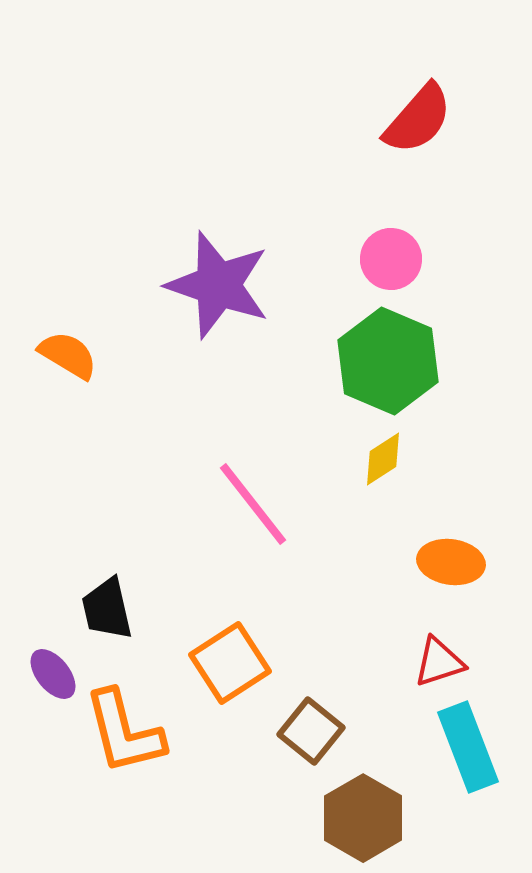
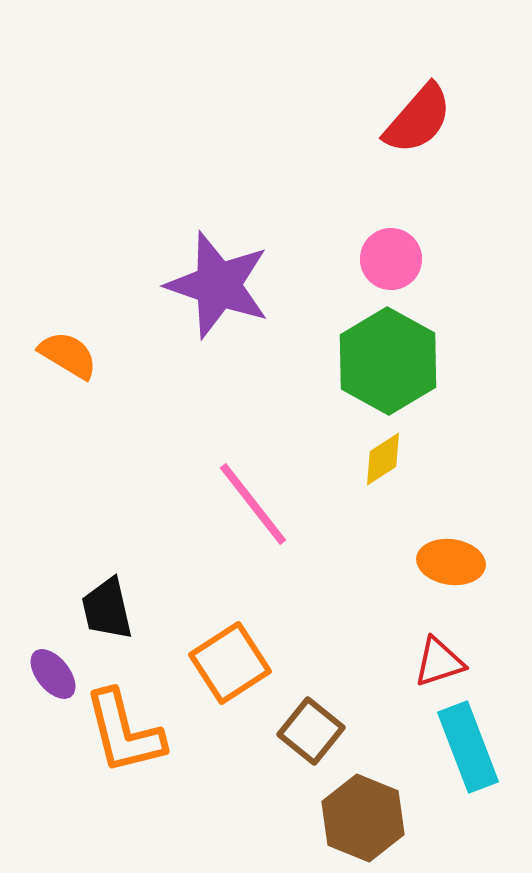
green hexagon: rotated 6 degrees clockwise
brown hexagon: rotated 8 degrees counterclockwise
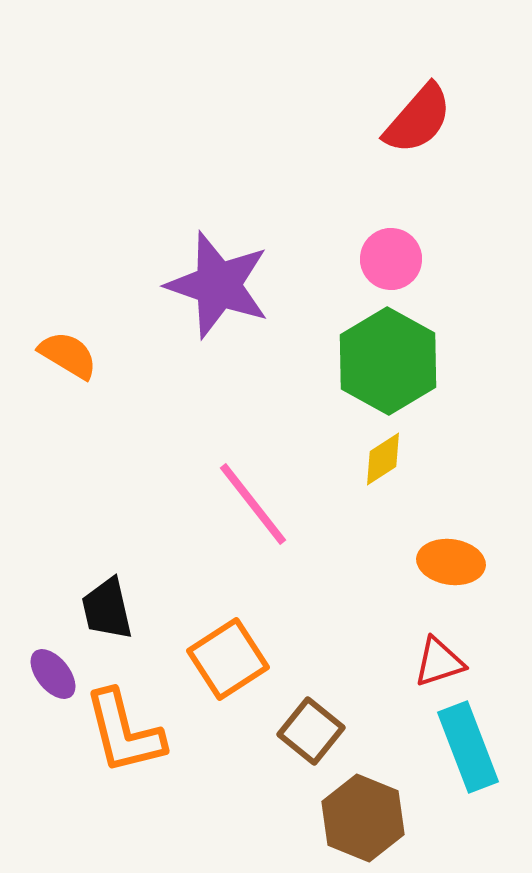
orange square: moved 2 px left, 4 px up
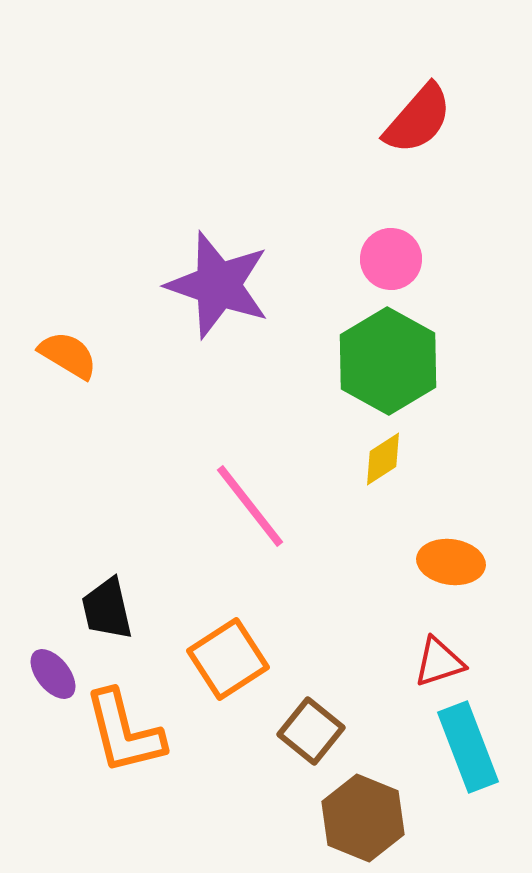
pink line: moved 3 px left, 2 px down
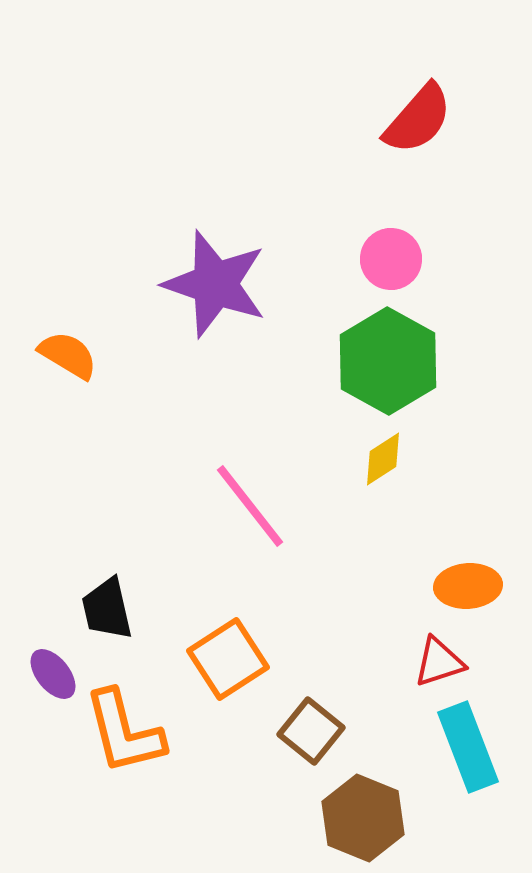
purple star: moved 3 px left, 1 px up
orange ellipse: moved 17 px right, 24 px down; rotated 12 degrees counterclockwise
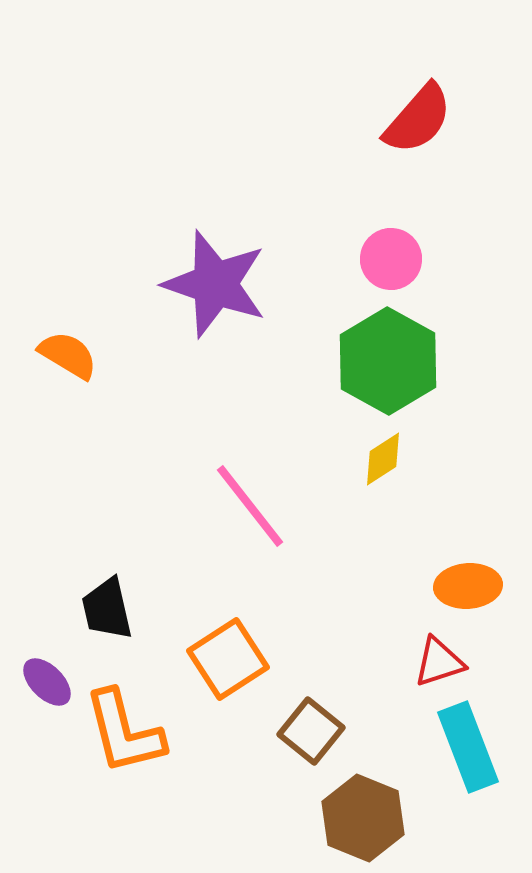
purple ellipse: moved 6 px left, 8 px down; rotated 6 degrees counterclockwise
